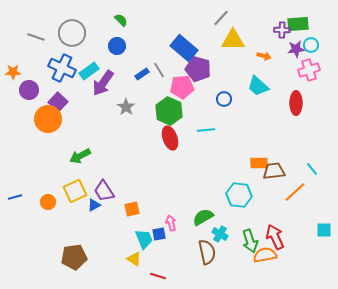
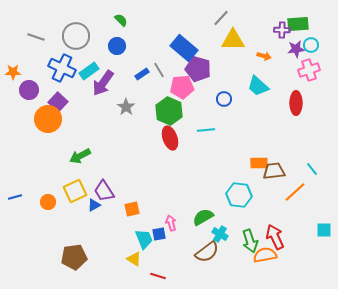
gray circle at (72, 33): moved 4 px right, 3 px down
brown semicircle at (207, 252): rotated 65 degrees clockwise
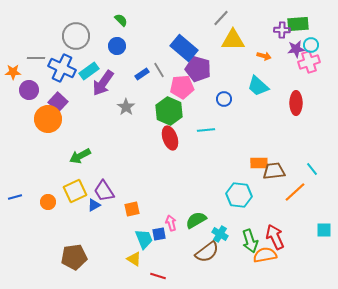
gray line at (36, 37): moved 21 px down; rotated 18 degrees counterclockwise
pink cross at (309, 70): moved 8 px up
green semicircle at (203, 217): moved 7 px left, 3 px down
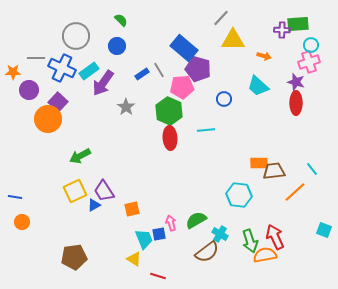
purple star at (296, 49): moved 33 px down; rotated 24 degrees clockwise
red ellipse at (170, 138): rotated 15 degrees clockwise
blue line at (15, 197): rotated 24 degrees clockwise
orange circle at (48, 202): moved 26 px left, 20 px down
cyan square at (324, 230): rotated 21 degrees clockwise
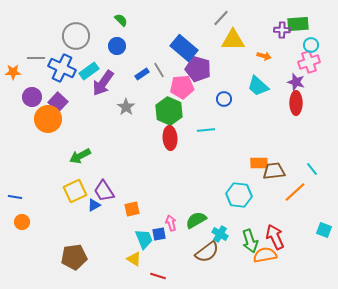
purple circle at (29, 90): moved 3 px right, 7 px down
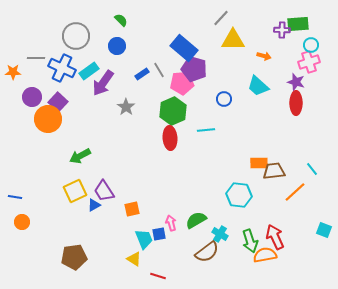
purple pentagon at (198, 69): moved 4 px left
pink pentagon at (182, 87): moved 4 px up
green hexagon at (169, 111): moved 4 px right; rotated 12 degrees clockwise
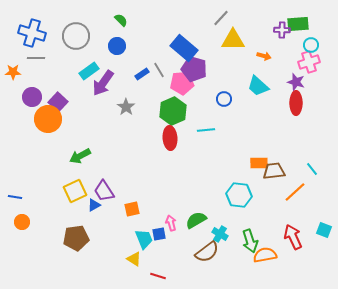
blue cross at (62, 68): moved 30 px left, 35 px up; rotated 8 degrees counterclockwise
red arrow at (275, 237): moved 18 px right
brown pentagon at (74, 257): moved 2 px right, 19 px up
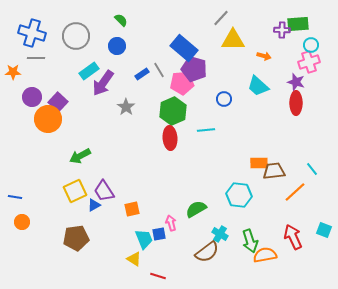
green semicircle at (196, 220): moved 11 px up
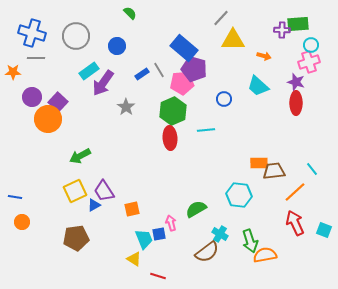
green semicircle at (121, 20): moved 9 px right, 7 px up
red arrow at (293, 237): moved 2 px right, 14 px up
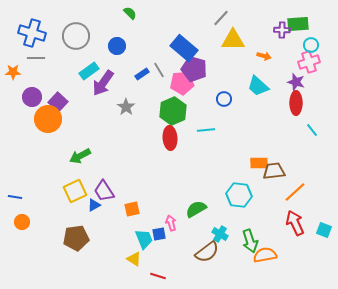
cyan line at (312, 169): moved 39 px up
